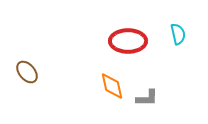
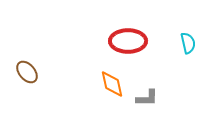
cyan semicircle: moved 10 px right, 9 px down
orange diamond: moved 2 px up
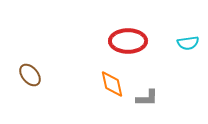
cyan semicircle: rotated 95 degrees clockwise
brown ellipse: moved 3 px right, 3 px down
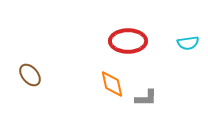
gray L-shape: moved 1 px left
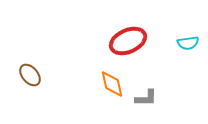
red ellipse: rotated 24 degrees counterclockwise
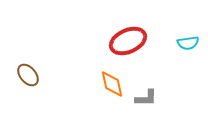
brown ellipse: moved 2 px left
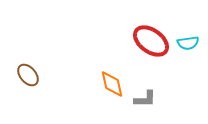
red ellipse: moved 23 px right; rotated 60 degrees clockwise
gray L-shape: moved 1 px left, 1 px down
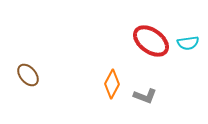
orange diamond: rotated 40 degrees clockwise
gray L-shape: moved 3 px up; rotated 20 degrees clockwise
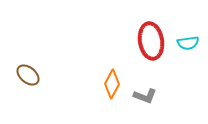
red ellipse: rotated 45 degrees clockwise
brown ellipse: rotated 10 degrees counterclockwise
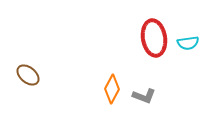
red ellipse: moved 3 px right, 3 px up
orange diamond: moved 5 px down
gray L-shape: moved 1 px left
